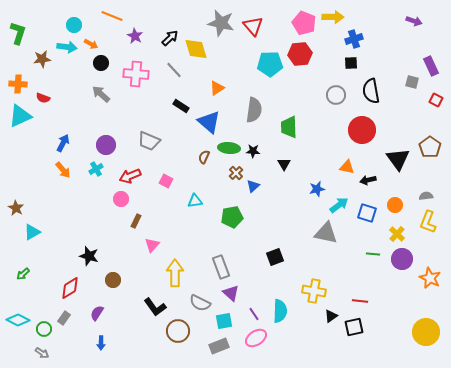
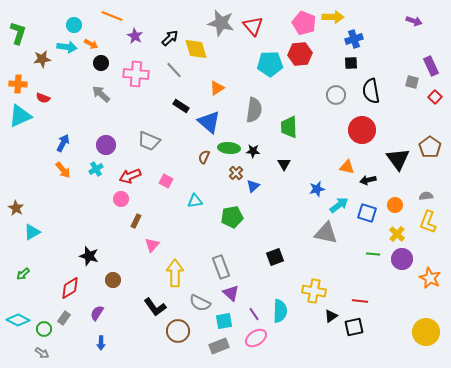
red square at (436, 100): moved 1 px left, 3 px up; rotated 16 degrees clockwise
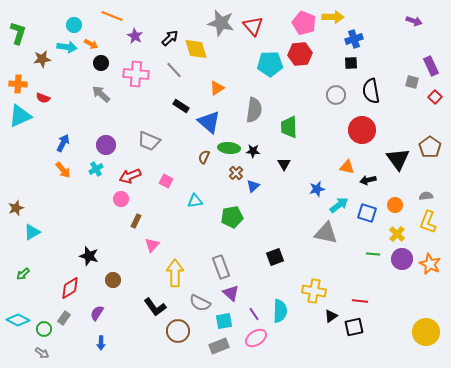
brown star at (16, 208): rotated 21 degrees clockwise
orange star at (430, 278): moved 14 px up
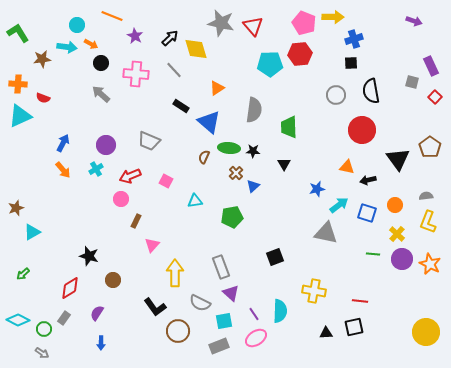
cyan circle at (74, 25): moved 3 px right
green L-shape at (18, 33): rotated 50 degrees counterclockwise
black triangle at (331, 316): moved 5 px left, 17 px down; rotated 32 degrees clockwise
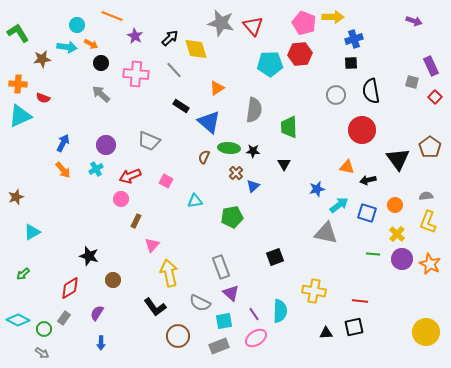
brown star at (16, 208): moved 11 px up
yellow arrow at (175, 273): moved 6 px left; rotated 12 degrees counterclockwise
brown circle at (178, 331): moved 5 px down
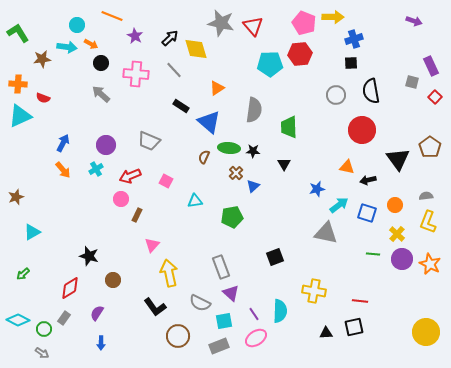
brown rectangle at (136, 221): moved 1 px right, 6 px up
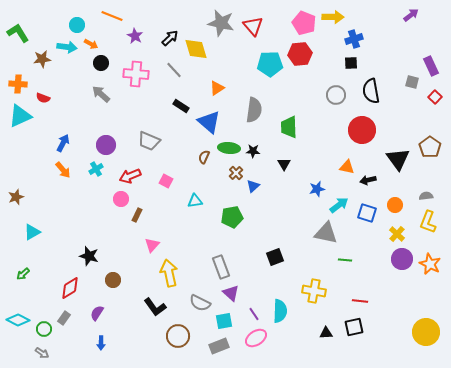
purple arrow at (414, 21): moved 3 px left, 6 px up; rotated 56 degrees counterclockwise
green line at (373, 254): moved 28 px left, 6 px down
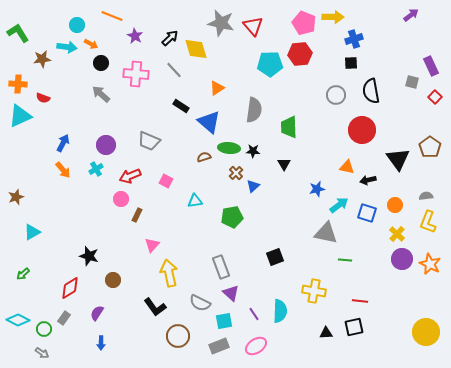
brown semicircle at (204, 157): rotated 48 degrees clockwise
pink ellipse at (256, 338): moved 8 px down
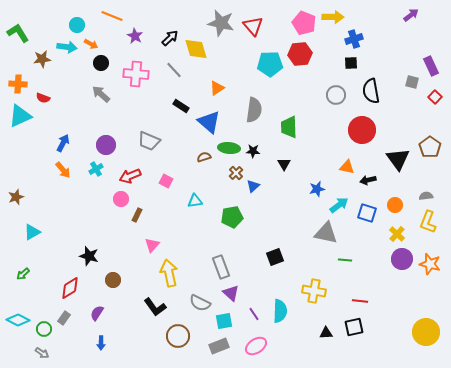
orange star at (430, 264): rotated 10 degrees counterclockwise
